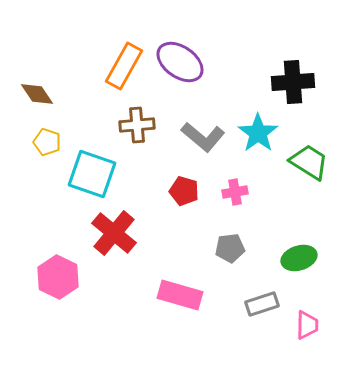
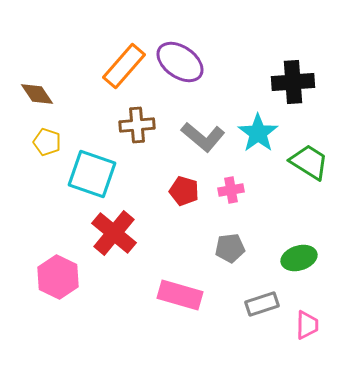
orange rectangle: rotated 12 degrees clockwise
pink cross: moved 4 px left, 2 px up
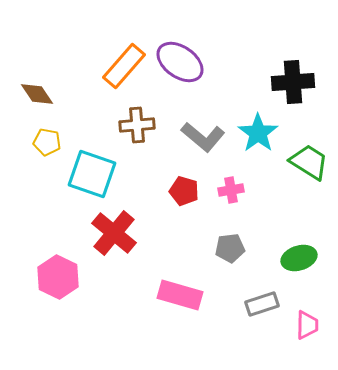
yellow pentagon: rotated 8 degrees counterclockwise
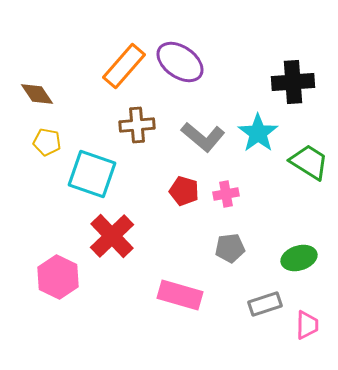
pink cross: moved 5 px left, 4 px down
red cross: moved 2 px left, 3 px down; rotated 6 degrees clockwise
gray rectangle: moved 3 px right
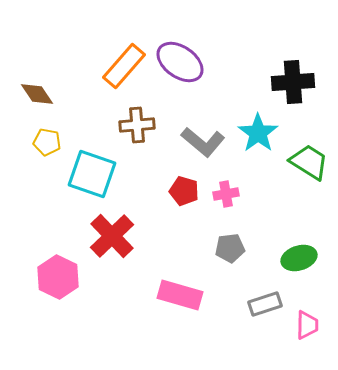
gray L-shape: moved 5 px down
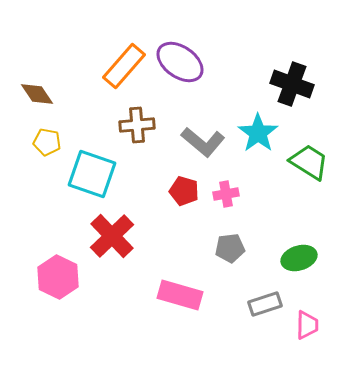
black cross: moved 1 px left, 2 px down; rotated 24 degrees clockwise
